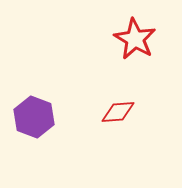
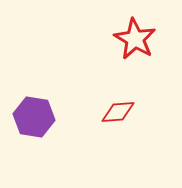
purple hexagon: rotated 12 degrees counterclockwise
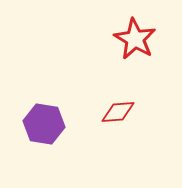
purple hexagon: moved 10 px right, 7 px down
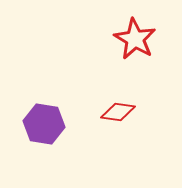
red diamond: rotated 12 degrees clockwise
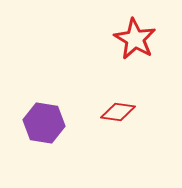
purple hexagon: moved 1 px up
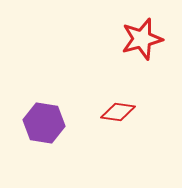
red star: moved 7 px right; rotated 27 degrees clockwise
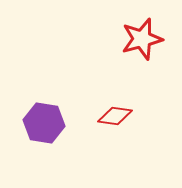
red diamond: moved 3 px left, 4 px down
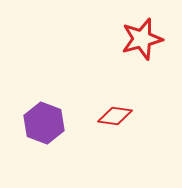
purple hexagon: rotated 12 degrees clockwise
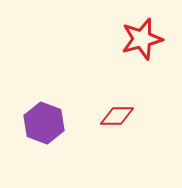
red diamond: moved 2 px right; rotated 8 degrees counterclockwise
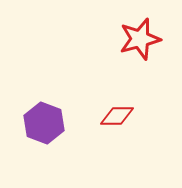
red star: moved 2 px left
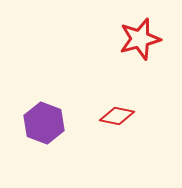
red diamond: rotated 12 degrees clockwise
